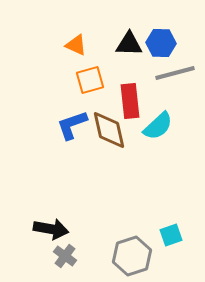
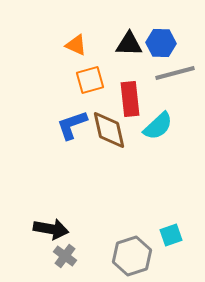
red rectangle: moved 2 px up
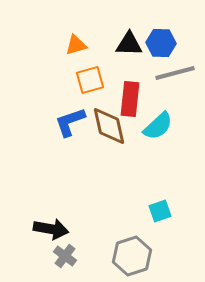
orange triangle: rotated 40 degrees counterclockwise
red rectangle: rotated 12 degrees clockwise
blue L-shape: moved 2 px left, 3 px up
brown diamond: moved 4 px up
cyan square: moved 11 px left, 24 px up
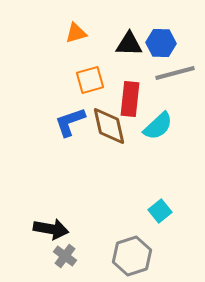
orange triangle: moved 12 px up
cyan square: rotated 20 degrees counterclockwise
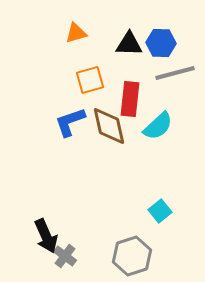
black arrow: moved 5 px left, 7 px down; rotated 56 degrees clockwise
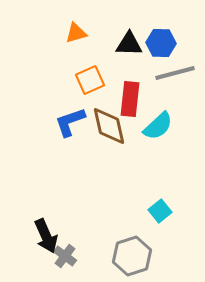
orange square: rotated 8 degrees counterclockwise
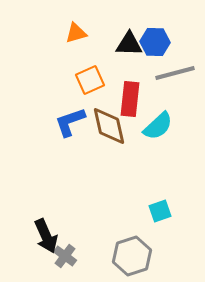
blue hexagon: moved 6 px left, 1 px up
cyan square: rotated 20 degrees clockwise
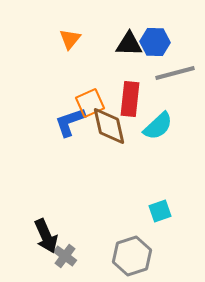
orange triangle: moved 6 px left, 6 px down; rotated 35 degrees counterclockwise
orange square: moved 23 px down
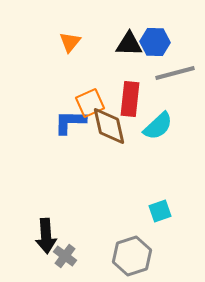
orange triangle: moved 3 px down
blue L-shape: rotated 20 degrees clockwise
black arrow: rotated 20 degrees clockwise
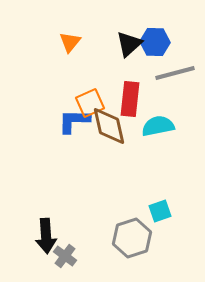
black triangle: rotated 44 degrees counterclockwise
blue L-shape: moved 4 px right, 1 px up
cyan semicircle: rotated 148 degrees counterclockwise
gray hexagon: moved 18 px up
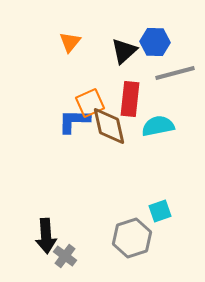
black triangle: moved 5 px left, 7 px down
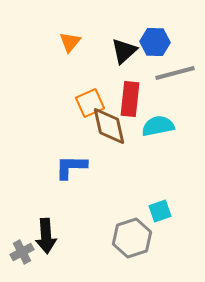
blue L-shape: moved 3 px left, 46 px down
gray cross: moved 43 px left, 4 px up; rotated 25 degrees clockwise
